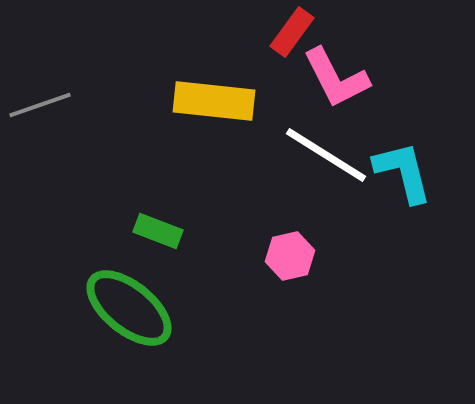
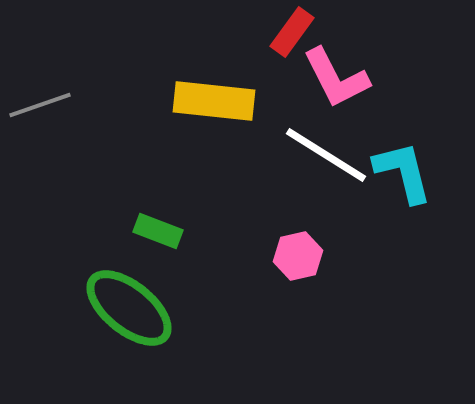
pink hexagon: moved 8 px right
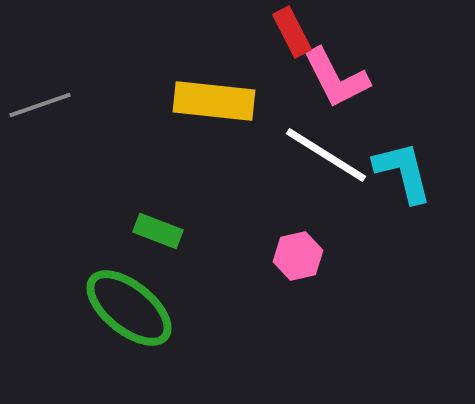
red rectangle: rotated 63 degrees counterclockwise
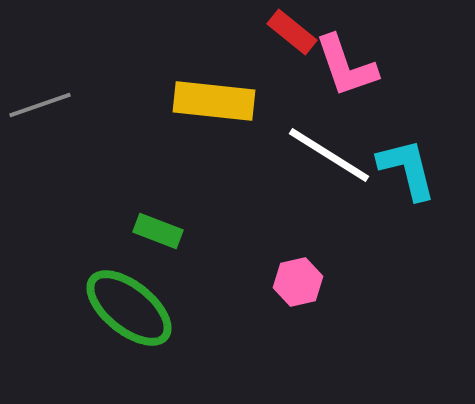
red rectangle: rotated 24 degrees counterclockwise
pink L-shape: moved 10 px right, 12 px up; rotated 8 degrees clockwise
white line: moved 3 px right
cyan L-shape: moved 4 px right, 3 px up
pink hexagon: moved 26 px down
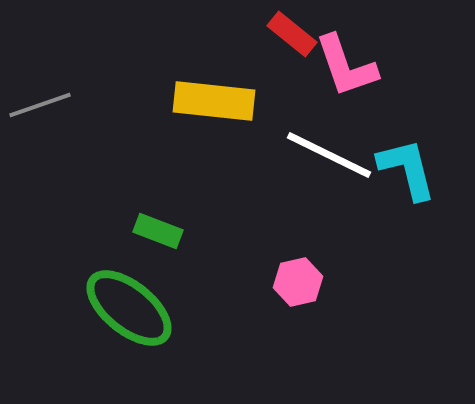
red rectangle: moved 2 px down
white line: rotated 6 degrees counterclockwise
